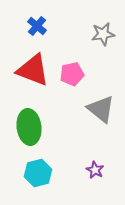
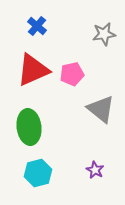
gray star: moved 1 px right
red triangle: rotated 45 degrees counterclockwise
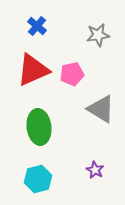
gray star: moved 6 px left, 1 px down
gray triangle: rotated 8 degrees counterclockwise
green ellipse: moved 10 px right
cyan hexagon: moved 6 px down
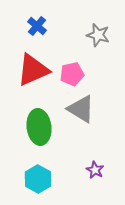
gray star: rotated 25 degrees clockwise
gray triangle: moved 20 px left
cyan hexagon: rotated 16 degrees counterclockwise
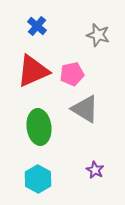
red triangle: moved 1 px down
gray triangle: moved 4 px right
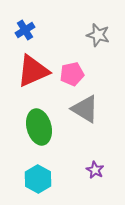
blue cross: moved 12 px left, 4 px down; rotated 18 degrees clockwise
green ellipse: rotated 8 degrees counterclockwise
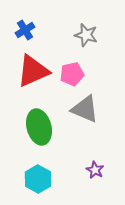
gray star: moved 12 px left
gray triangle: rotated 8 degrees counterclockwise
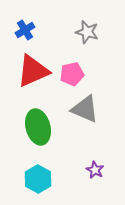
gray star: moved 1 px right, 3 px up
green ellipse: moved 1 px left
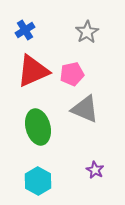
gray star: rotated 25 degrees clockwise
cyan hexagon: moved 2 px down
